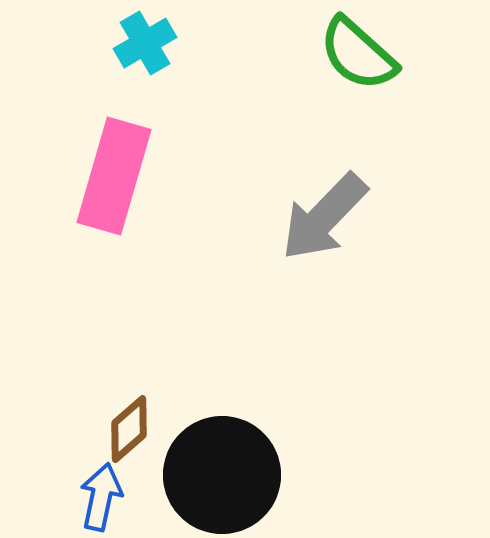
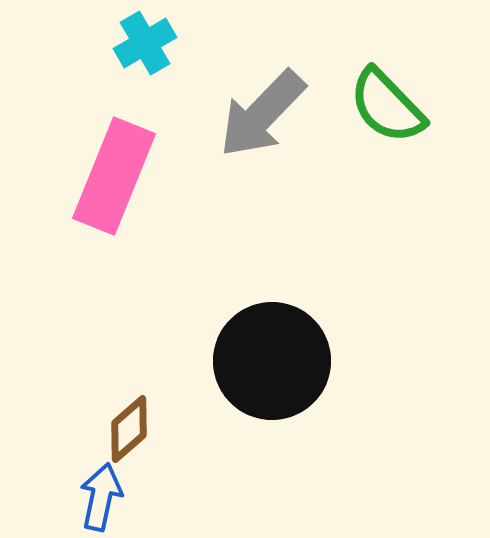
green semicircle: moved 29 px right, 52 px down; rotated 4 degrees clockwise
pink rectangle: rotated 6 degrees clockwise
gray arrow: moved 62 px left, 103 px up
black circle: moved 50 px right, 114 px up
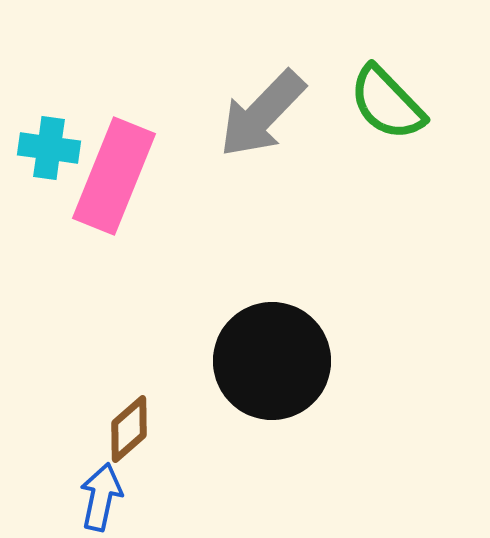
cyan cross: moved 96 px left, 105 px down; rotated 38 degrees clockwise
green semicircle: moved 3 px up
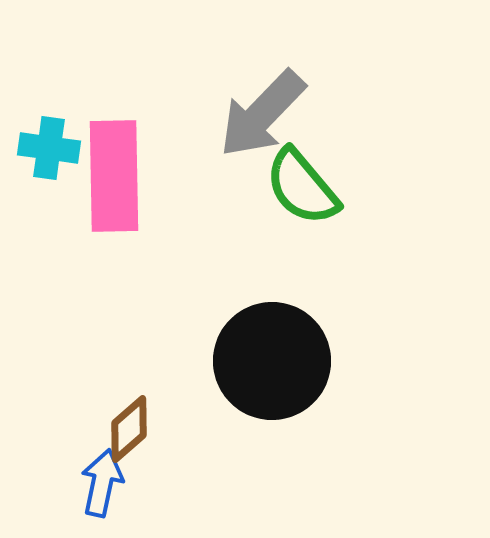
green semicircle: moved 85 px left, 84 px down; rotated 4 degrees clockwise
pink rectangle: rotated 23 degrees counterclockwise
blue arrow: moved 1 px right, 14 px up
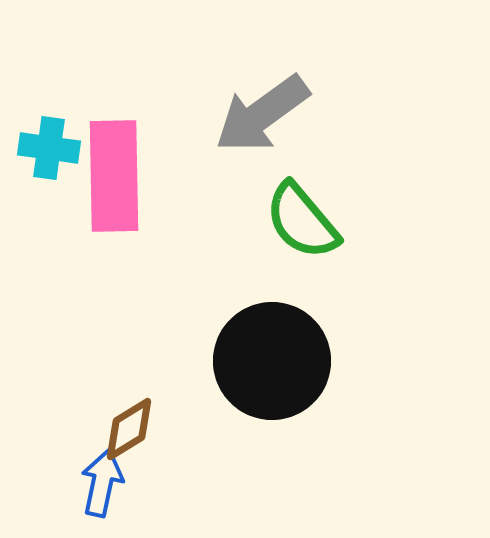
gray arrow: rotated 10 degrees clockwise
green semicircle: moved 34 px down
brown diamond: rotated 10 degrees clockwise
